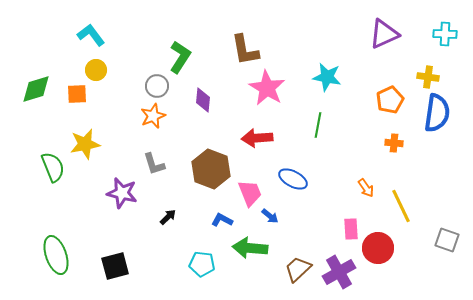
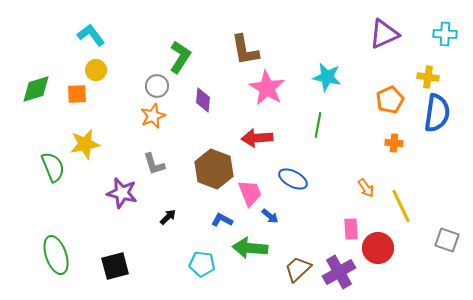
brown hexagon: moved 3 px right
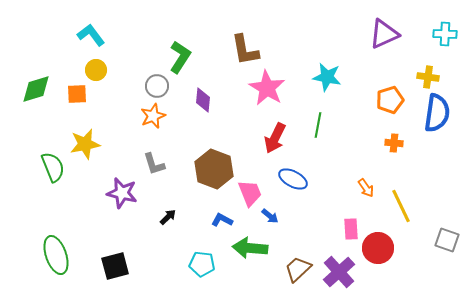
orange pentagon: rotated 8 degrees clockwise
red arrow: moved 18 px right; rotated 60 degrees counterclockwise
purple cross: rotated 12 degrees counterclockwise
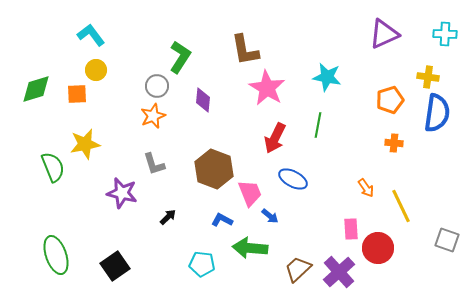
black square: rotated 20 degrees counterclockwise
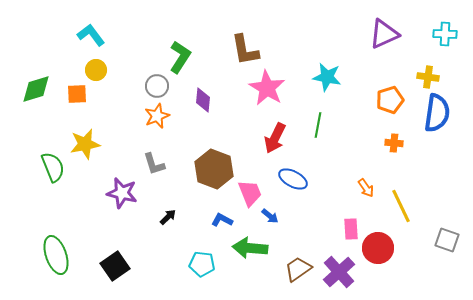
orange star: moved 4 px right
brown trapezoid: rotated 8 degrees clockwise
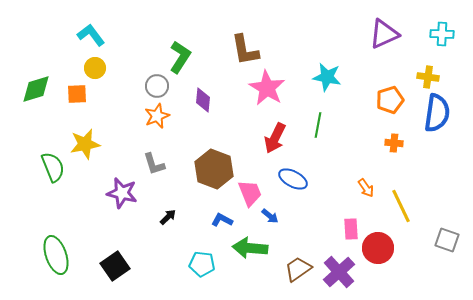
cyan cross: moved 3 px left
yellow circle: moved 1 px left, 2 px up
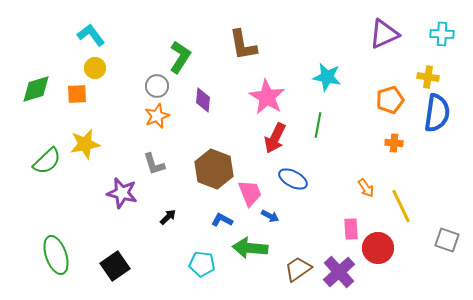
brown L-shape: moved 2 px left, 5 px up
pink star: moved 9 px down
green semicircle: moved 6 px left, 6 px up; rotated 68 degrees clockwise
blue arrow: rotated 12 degrees counterclockwise
